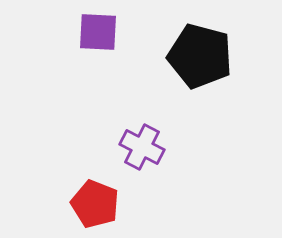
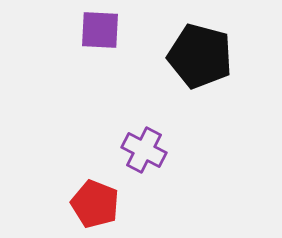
purple square: moved 2 px right, 2 px up
purple cross: moved 2 px right, 3 px down
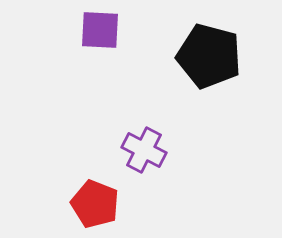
black pentagon: moved 9 px right
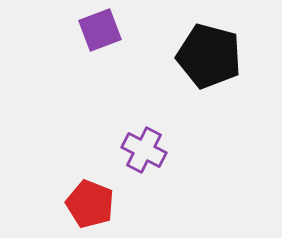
purple square: rotated 24 degrees counterclockwise
red pentagon: moved 5 px left
